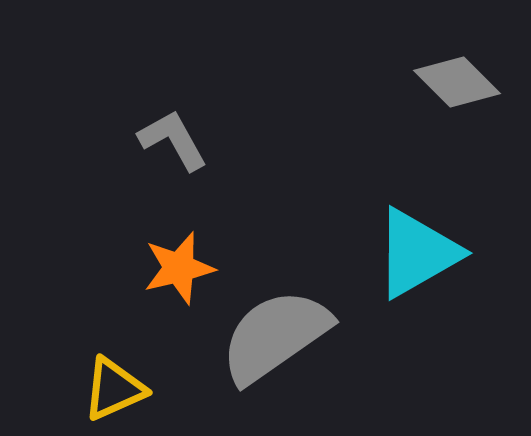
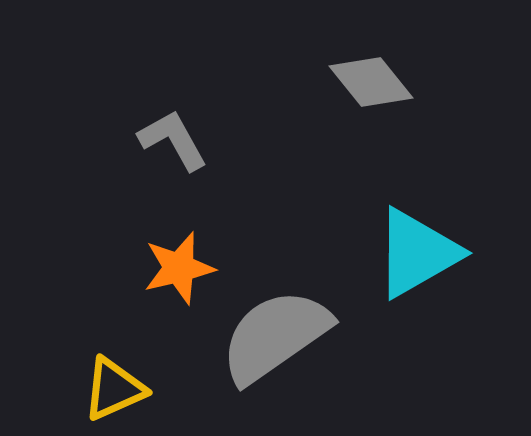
gray diamond: moved 86 px left; rotated 6 degrees clockwise
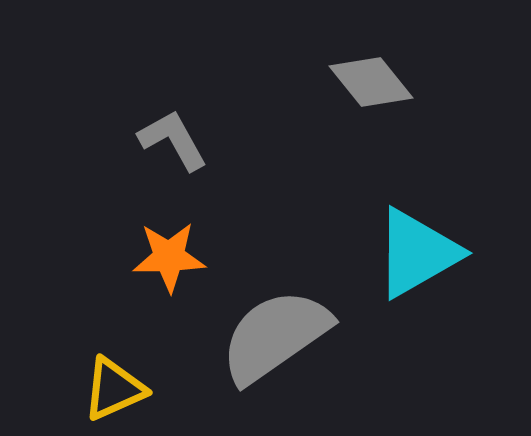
orange star: moved 10 px left, 11 px up; rotated 12 degrees clockwise
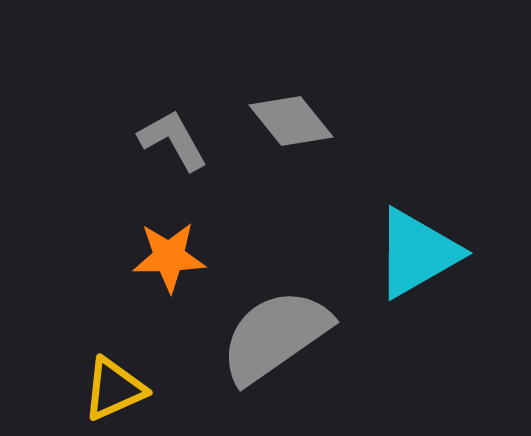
gray diamond: moved 80 px left, 39 px down
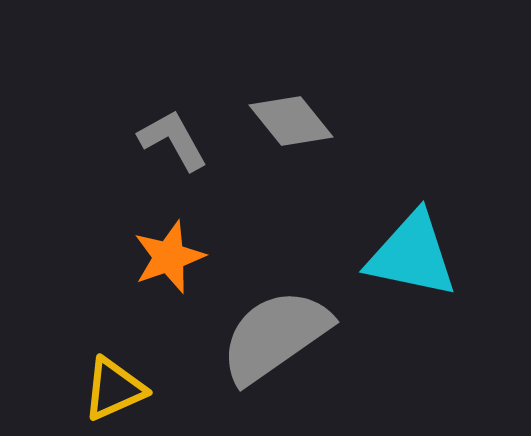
cyan triangle: moved 5 px left, 2 px down; rotated 42 degrees clockwise
orange star: rotated 18 degrees counterclockwise
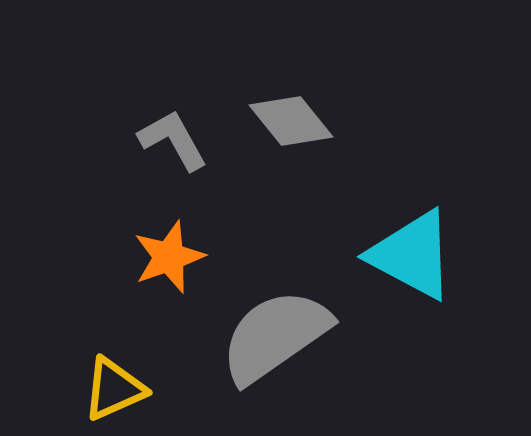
cyan triangle: rotated 16 degrees clockwise
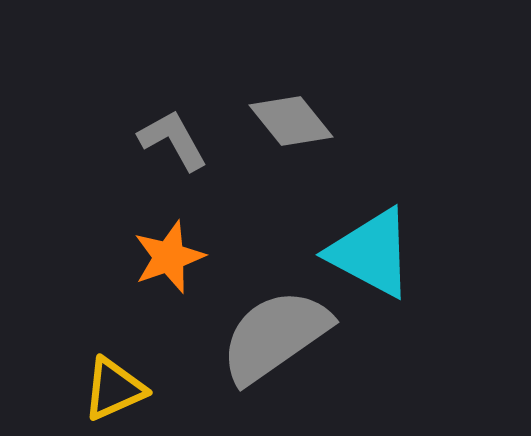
cyan triangle: moved 41 px left, 2 px up
